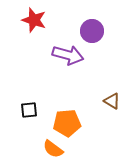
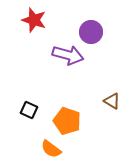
purple circle: moved 1 px left, 1 px down
black square: rotated 30 degrees clockwise
orange pentagon: moved 2 px up; rotated 24 degrees clockwise
orange semicircle: moved 2 px left
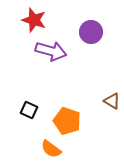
purple arrow: moved 17 px left, 4 px up
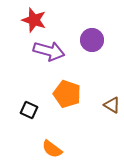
purple circle: moved 1 px right, 8 px down
purple arrow: moved 2 px left
brown triangle: moved 4 px down
orange pentagon: moved 27 px up
orange semicircle: moved 1 px right
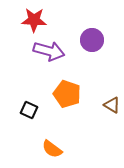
red star: rotated 15 degrees counterclockwise
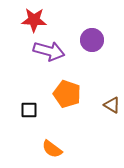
black square: rotated 24 degrees counterclockwise
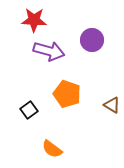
black square: rotated 36 degrees counterclockwise
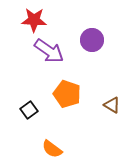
purple arrow: rotated 20 degrees clockwise
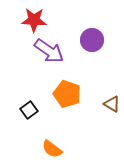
brown triangle: moved 1 px up
